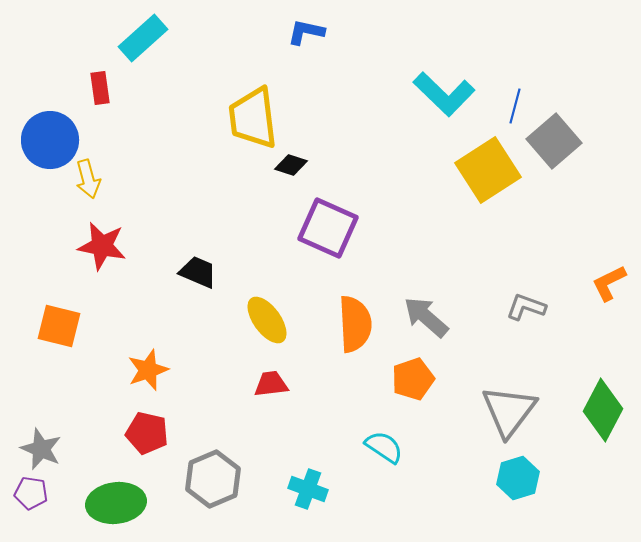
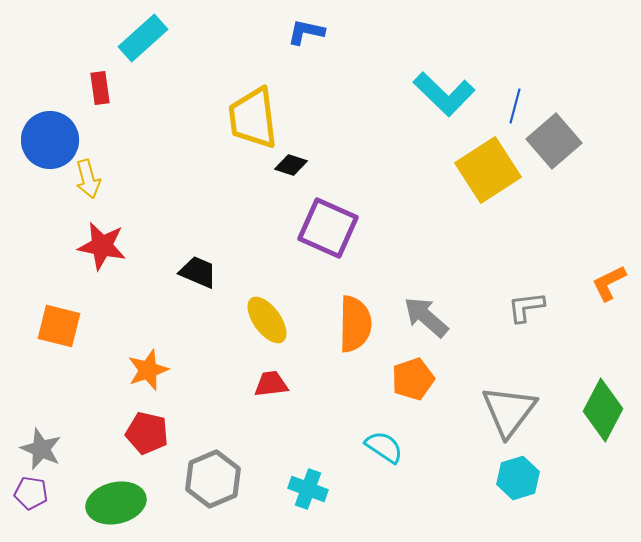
gray L-shape: rotated 27 degrees counterclockwise
orange semicircle: rotated 4 degrees clockwise
green ellipse: rotated 6 degrees counterclockwise
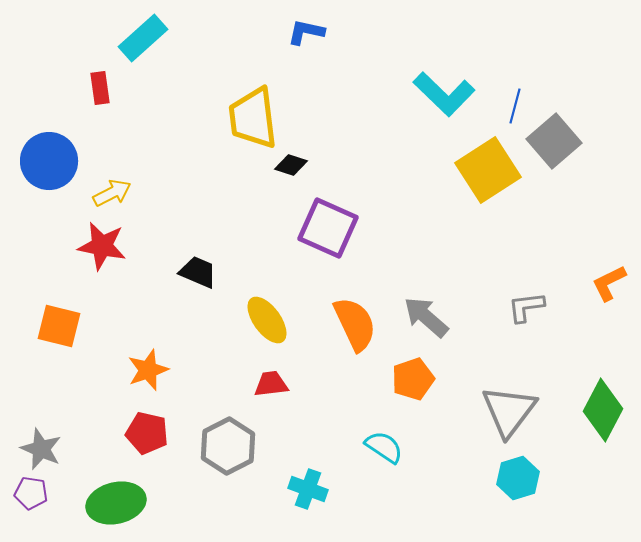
blue circle: moved 1 px left, 21 px down
yellow arrow: moved 24 px right, 14 px down; rotated 102 degrees counterclockwise
orange semicircle: rotated 26 degrees counterclockwise
gray hexagon: moved 15 px right, 33 px up; rotated 4 degrees counterclockwise
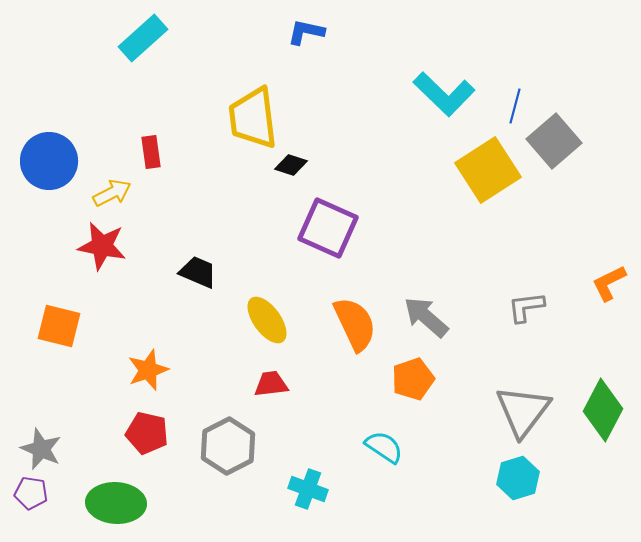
red rectangle: moved 51 px right, 64 px down
gray triangle: moved 14 px right
green ellipse: rotated 16 degrees clockwise
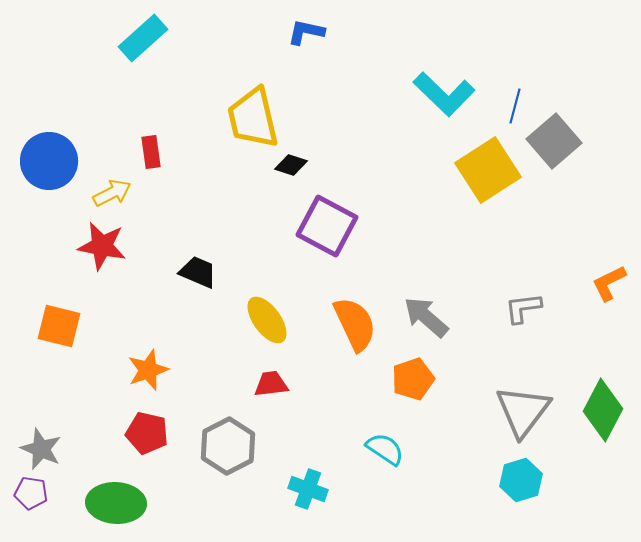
yellow trapezoid: rotated 6 degrees counterclockwise
purple square: moved 1 px left, 2 px up; rotated 4 degrees clockwise
gray L-shape: moved 3 px left, 1 px down
cyan semicircle: moved 1 px right, 2 px down
cyan hexagon: moved 3 px right, 2 px down
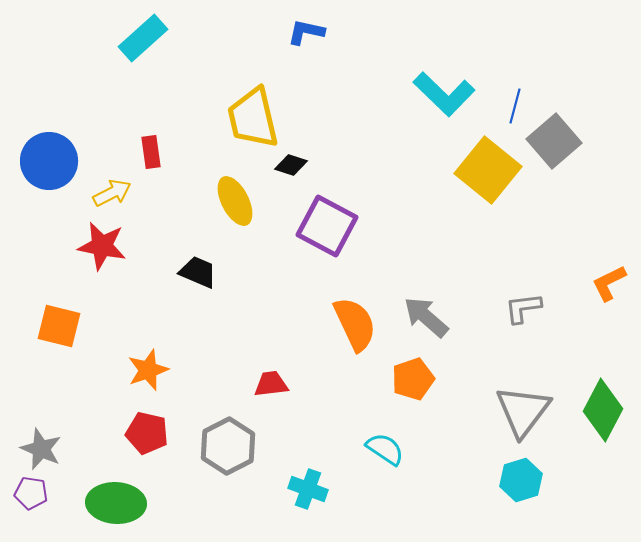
yellow square: rotated 18 degrees counterclockwise
yellow ellipse: moved 32 px left, 119 px up; rotated 9 degrees clockwise
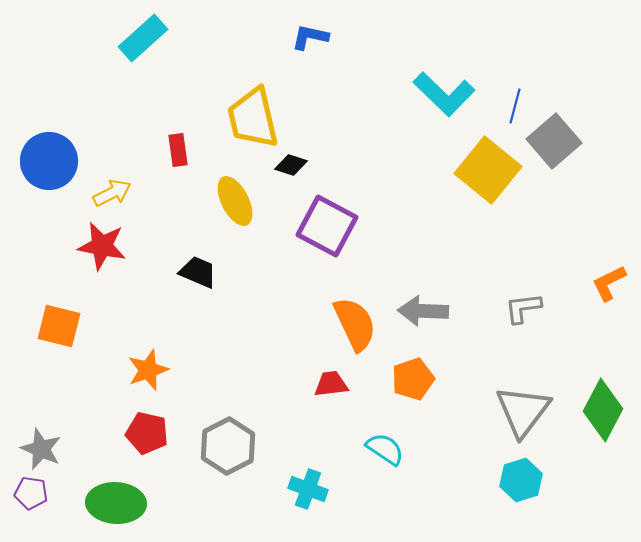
blue L-shape: moved 4 px right, 5 px down
red rectangle: moved 27 px right, 2 px up
gray arrow: moved 3 px left, 6 px up; rotated 39 degrees counterclockwise
red trapezoid: moved 60 px right
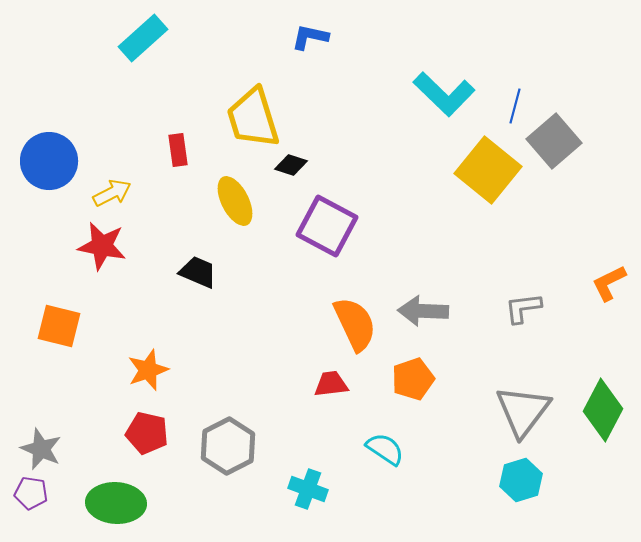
yellow trapezoid: rotated 4 degrees counterclockwise
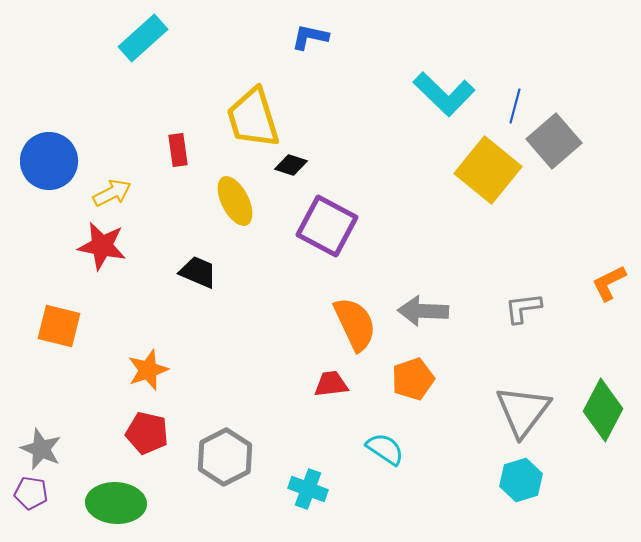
gray hexagon: moved 3 px left, 11 px down
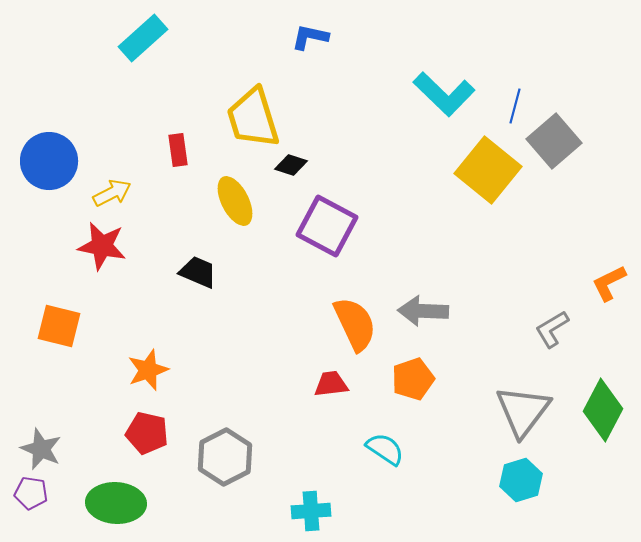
gray L-shape: moved 29 px right, 21 px down; rotated 24 degrees counterclockwise
cyan cross: moved 3 px right, 22 px down; rotated 24 degrees counterclockwise
